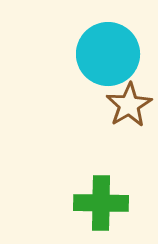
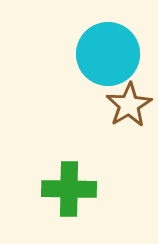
green cross: moved 32 px left, 14 px up
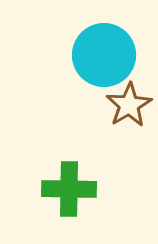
cyan circle: moved 4 px left, 1 px down
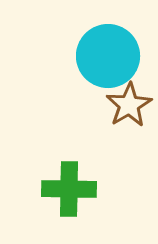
cyan circle: moved 4 px right, 1 px down
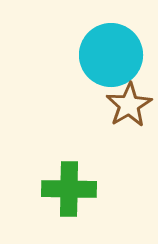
cyan circle: moved 3 px right, 1 px up
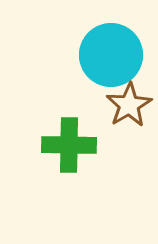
green cross: moved 44 px up
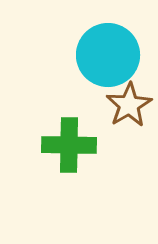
cyan circle: moved 3 px left
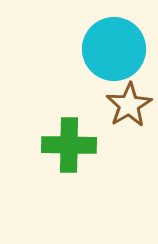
cyan circle: moved 6 px right, 6 px up
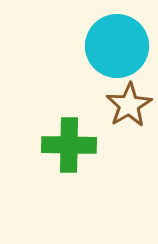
cyan circle: moved 3 px right, 3 px up
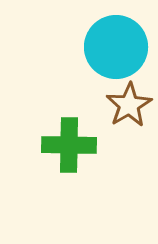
cyan circle: moved 1 px left, 1 px down
